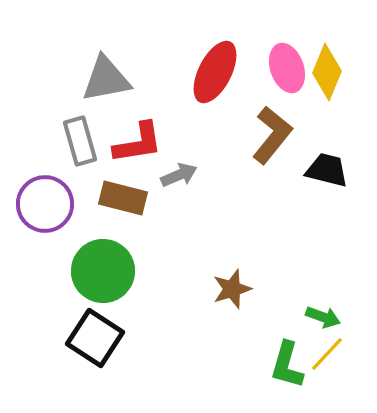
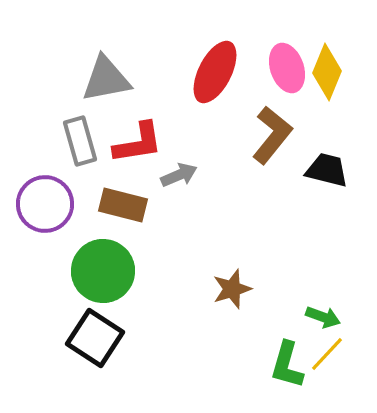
brown rectangle: moved 7 px down
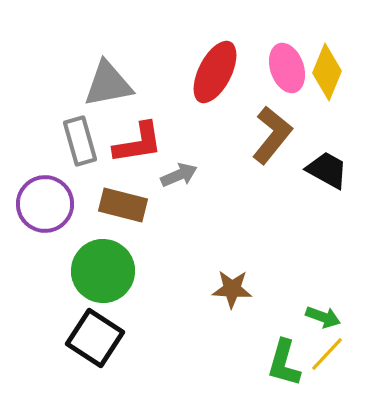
gray triangle: moved 2 px right, 5 px down
black trapezoid: rotated 15 degrees clockwise
brown star: rotated 21 degrees clockwise
green L-shape: moved 3 px left, 2 px up
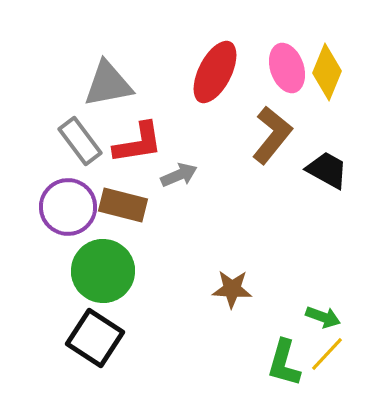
gray rectangle: rotated 21 degrees counterclockwise
purple circle: moved 23 px right, 3 px down
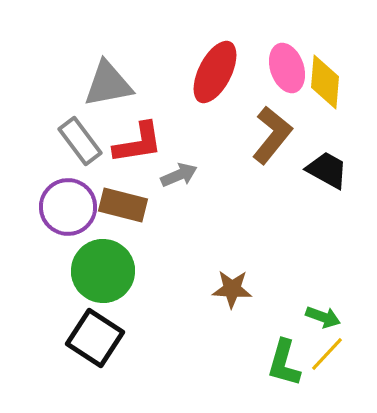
yellow diamond: moved 2 px left, 10 px down; rotated 18 degrees counterclockwise
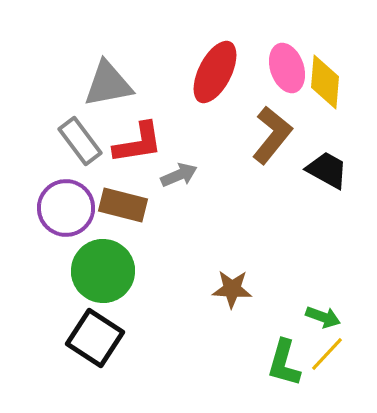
purple circle: moved 2 px left, 1 px down
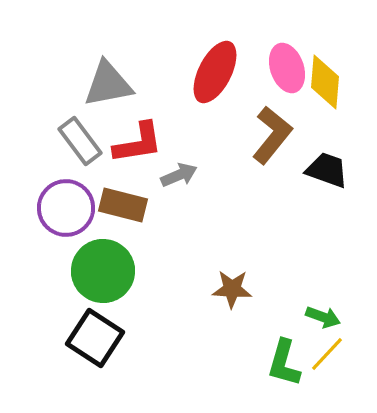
black trapezoid: rotated 9 degrees counterclockwise
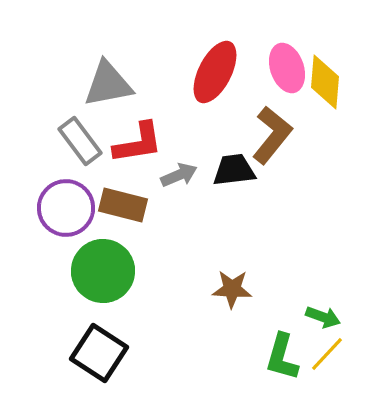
black trapezoid: moved 93 px left; rotated 27 degrees counterclockwise
black square: moved 4 px right, 15 px down
green L-shape: moved 2 px left, 6 px up
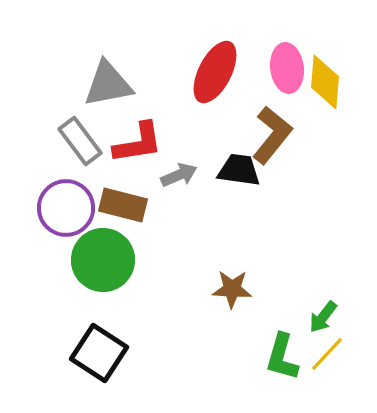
pink ellipse: rotated 12 degrees clockwise
black trapezoid: moved 5 px right; rotated 15 degrees clockwise
green circle: moved 11 px up
green arrow: rotated 108 degrees clockwise
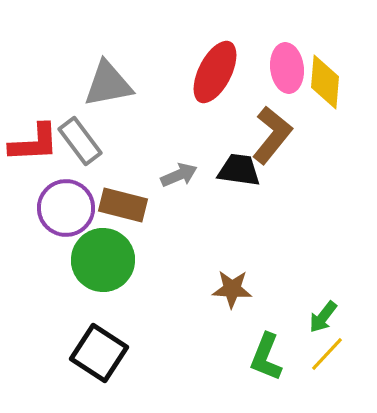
red L-shape: moved 104 px left; rotated 6 degrees clockwise
green L-shape: moved 16 px left; rotated 6 degrees clockwise
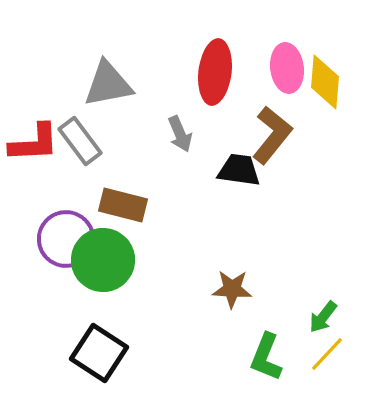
red ellipse: rotated 20 degrees counterclockwise
gray arrow: moved 1 px right, 41 px up; rotated 90 degrees clockwise
purple circle: moved 31 px down
